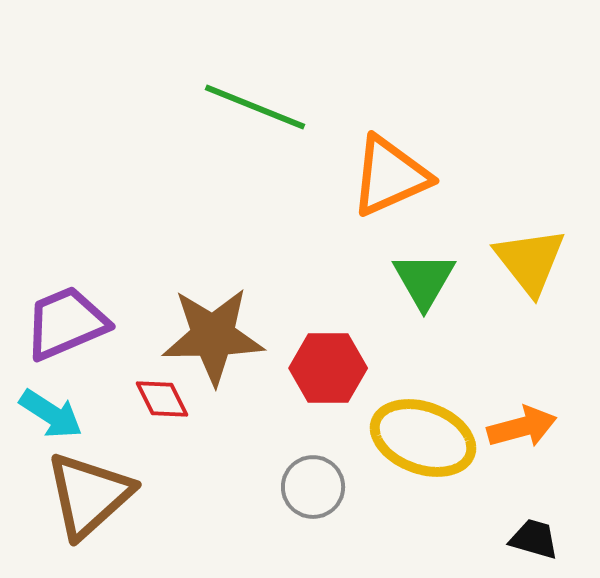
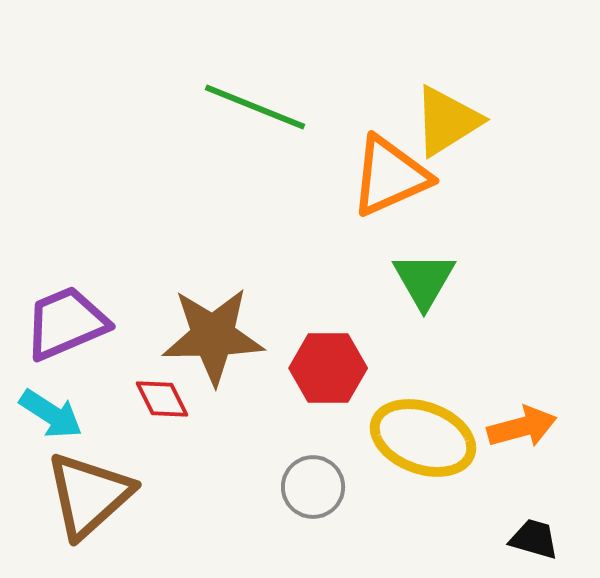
yellow triangle: moved 83 px left, 140 px up; rotated 36 degrees clockwise
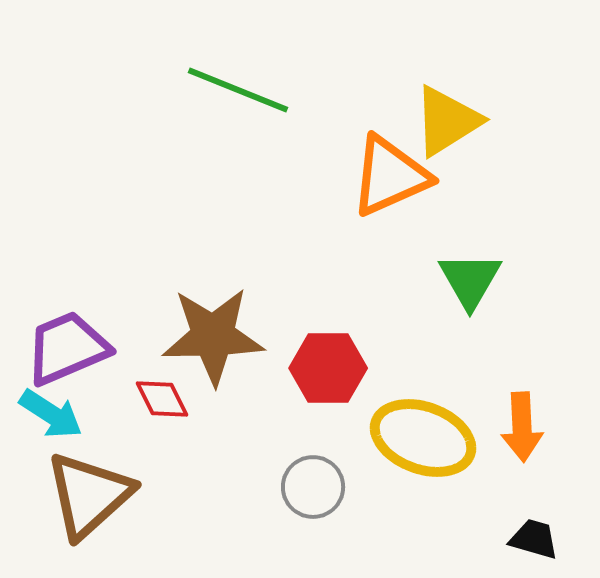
green line: moved 17 px left, 17 px up
green triangle: moved 46 px right
purple trapezoid: moved 1 px right, 25 px down
orange arrow: rotated 102 degrees clockwise
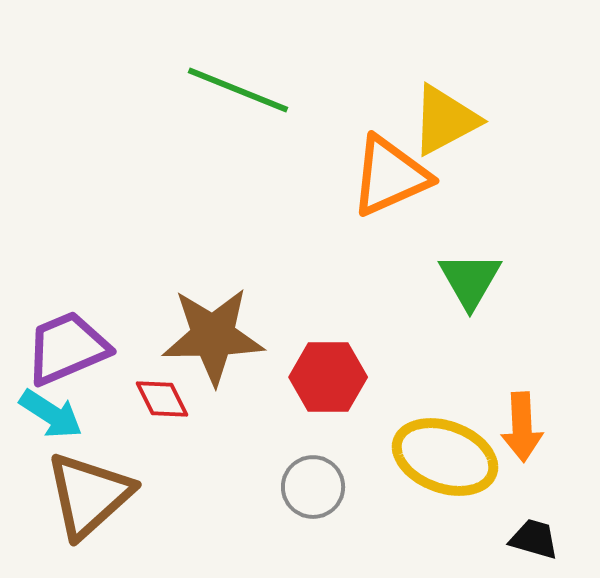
yellow triangle: moved 2 px left, 1 px up; rotated 4 degrees clockwise
red hexagon: moved 9 px down
yellow ellipse: moved 22 px right, 19 px down
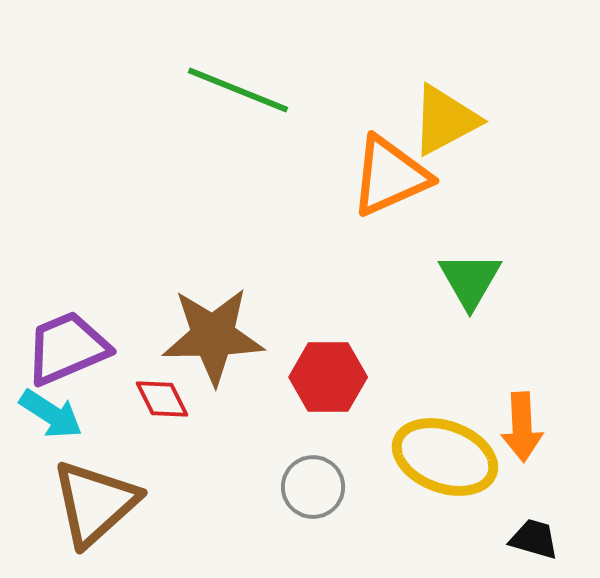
brown triangle: moved 6 px right, 8 px down
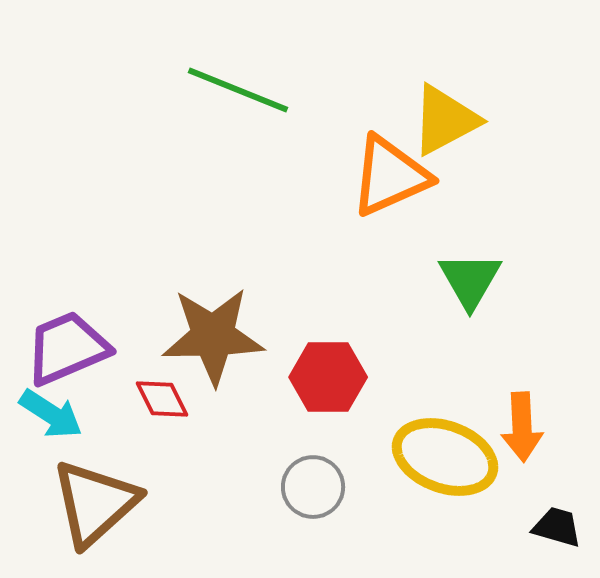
black trapezoid: moved 23 px right, 12 px up
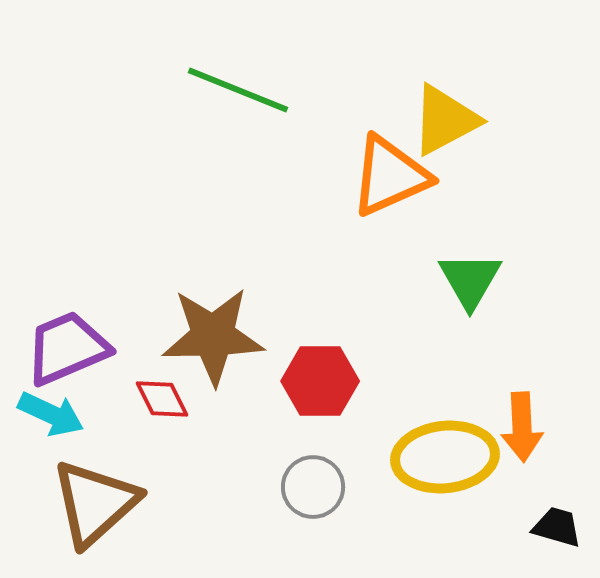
red hexagon: moved 8 px left, 4 px down
cyan arrow: rotated 8 degrees counterclockwise
yellow ellipse: rotated 26 degrees counterclockwise
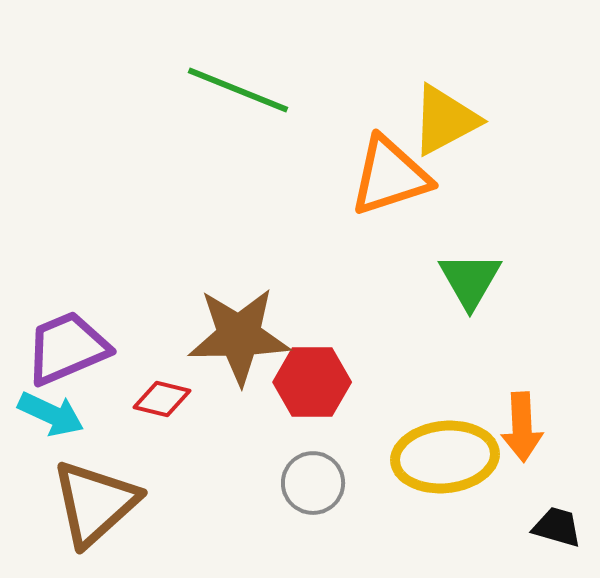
orange triangle: rotated 6 degrees clockwise
brown star: moved 26 px right
red hexagon: moved 8 px left, 1 px down
red diamond: rotated 50 degrees counterclockwise
gray circle: moved 4 px up
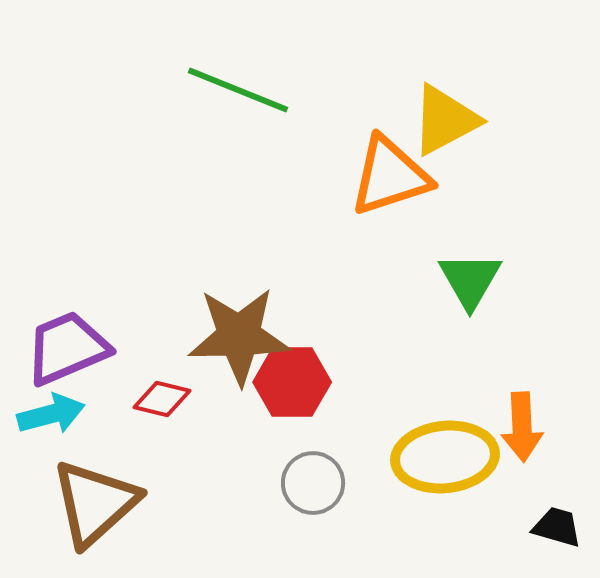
red hexagon: moved 20 px left
cyan arrow: rotated 40 degrees counterclockwise
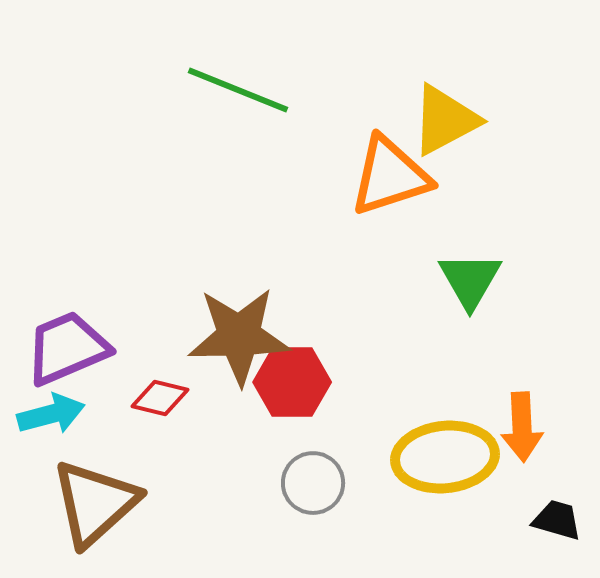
red diamond: moved 2 px left, 1 px up
black trapezoid: moved 7 px up
